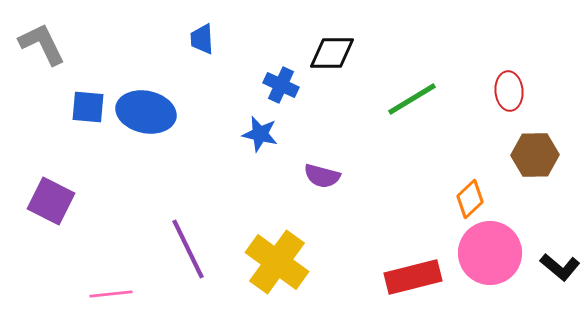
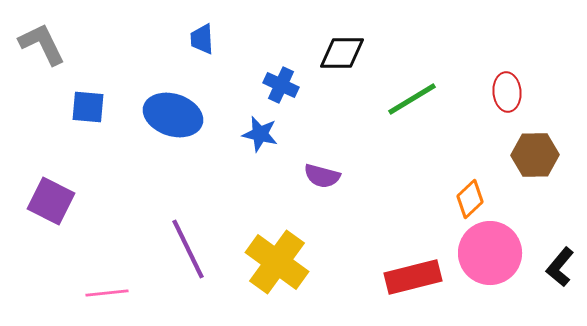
black diamond: moved 10 px right
red ellipse: moved 2 px left, 1 px down
blue ellipse: moved 27 px right, 3 px down; rotated 6 degrees clockwise
black L-shape: rotated 90 degrees clockwise
pink line: moved 4 px left, 1 px up
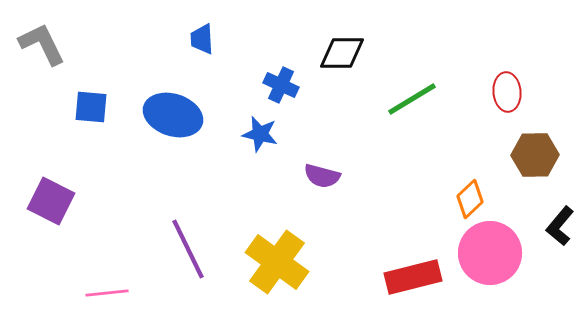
blue square: moved 3 px right
black L-shape: moved 41 px up
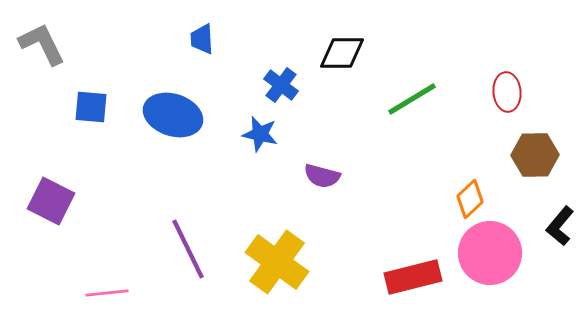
blue cross: rotated 12 degrees clockwise
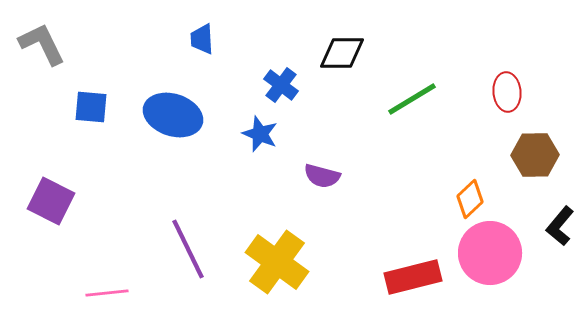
blue star: rotated 9 degrees clockwise
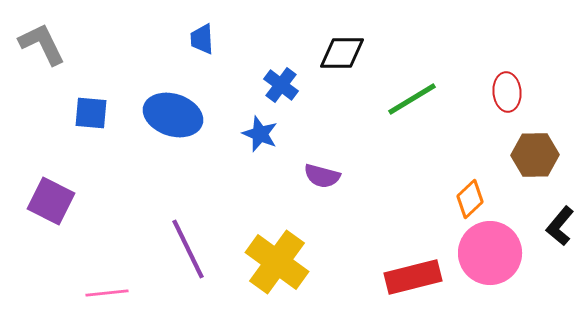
blue square: moved 6 px down
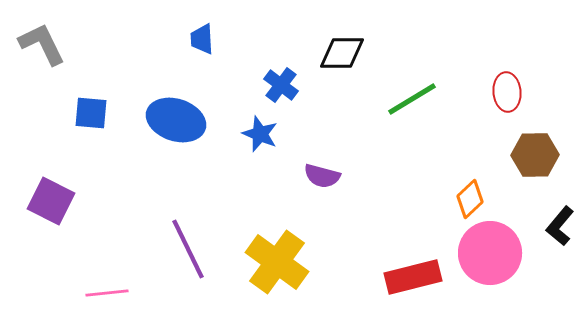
blue ellipse: moved 3 px right, 5 px down
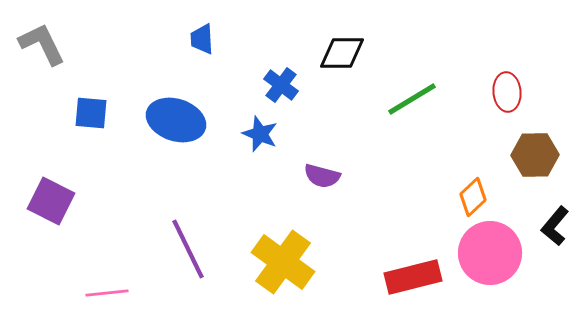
orange diamond: moved 3 px right, 2 px up
black L-shape: moved 5 px left
yellow cross: moved 6 px right
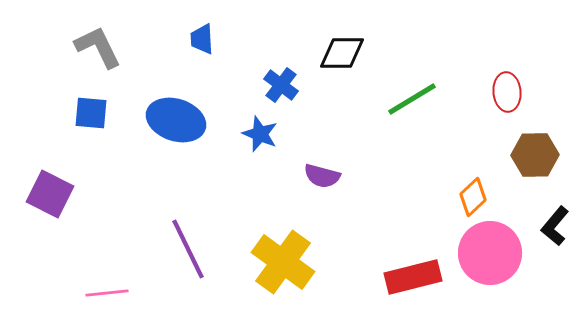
gray L-shape: moved 56 px right, 3 px down
purple square: moved 1 px left, 7 px up
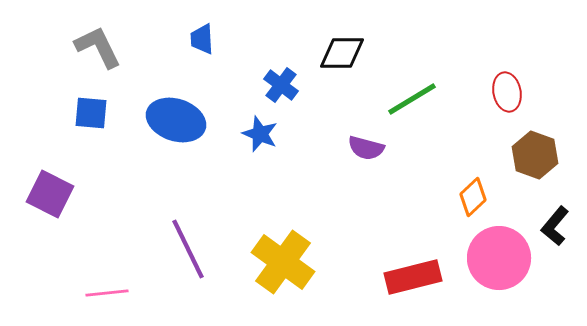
red ellipse: rotated 6 degrees counterclockwise
brown hexagon: rotated 21 degrees clockwise
purple semicircle: moved 44 px right, 28 px up
pink circle: moved 9 px right, 5 px down
